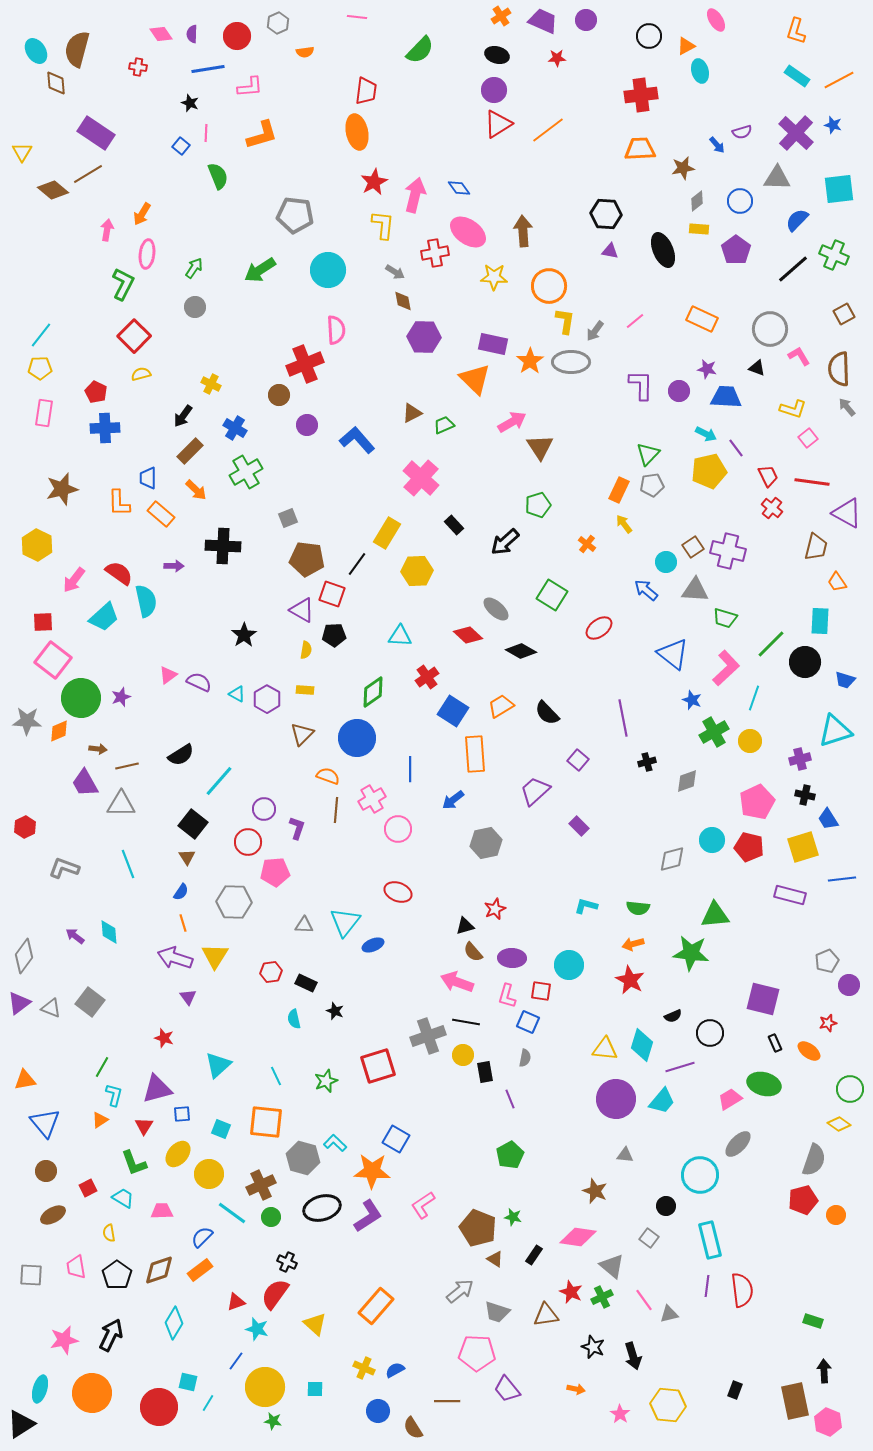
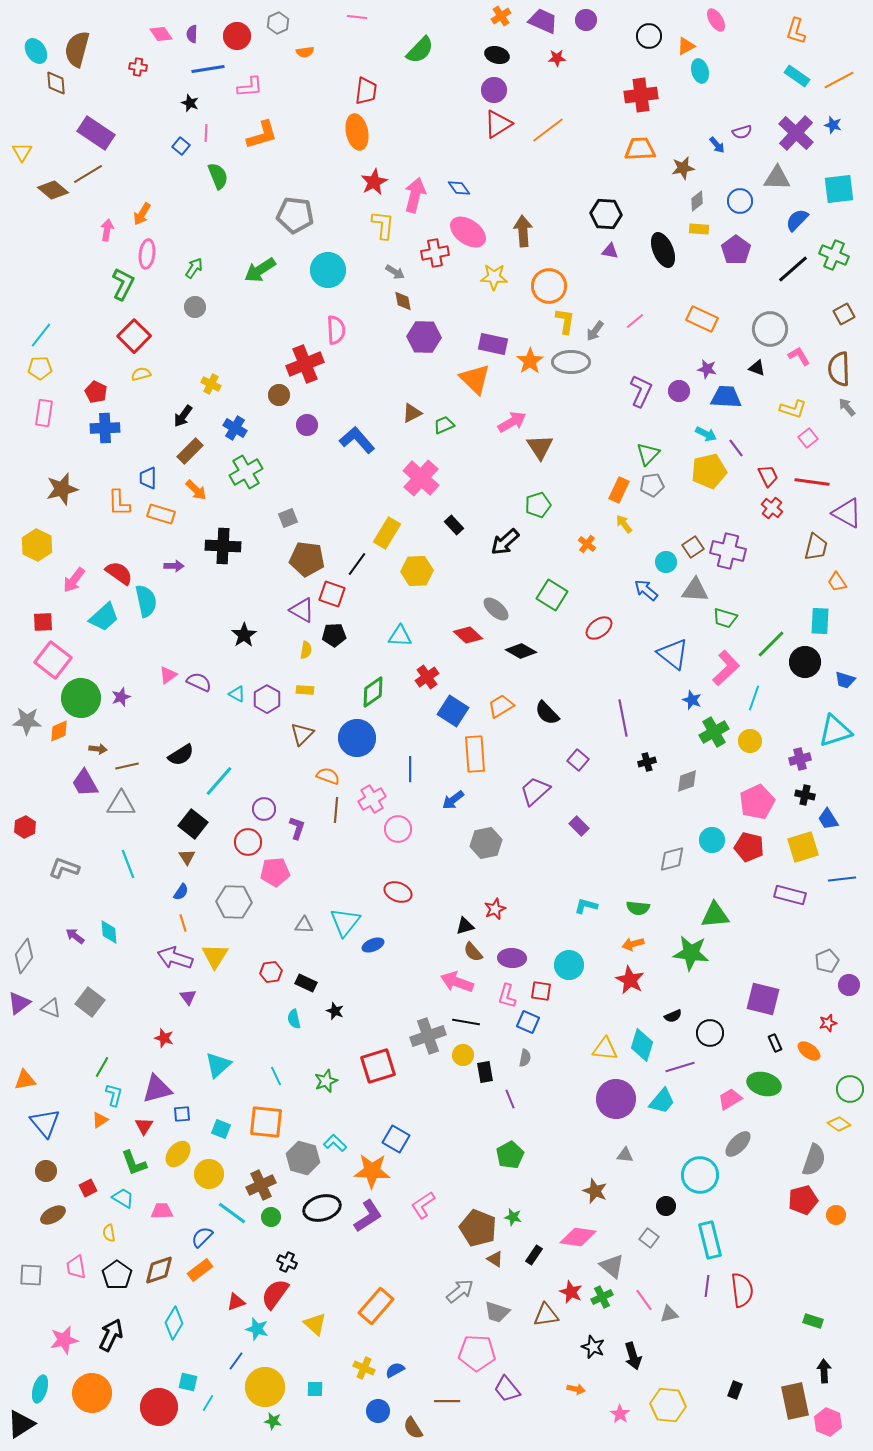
purple L-shape at (641, 385): moved 6 px down; rotated 24 degrees clockwise
orange rectangle at (161, 514): rotated 24 degrees counterclockwise
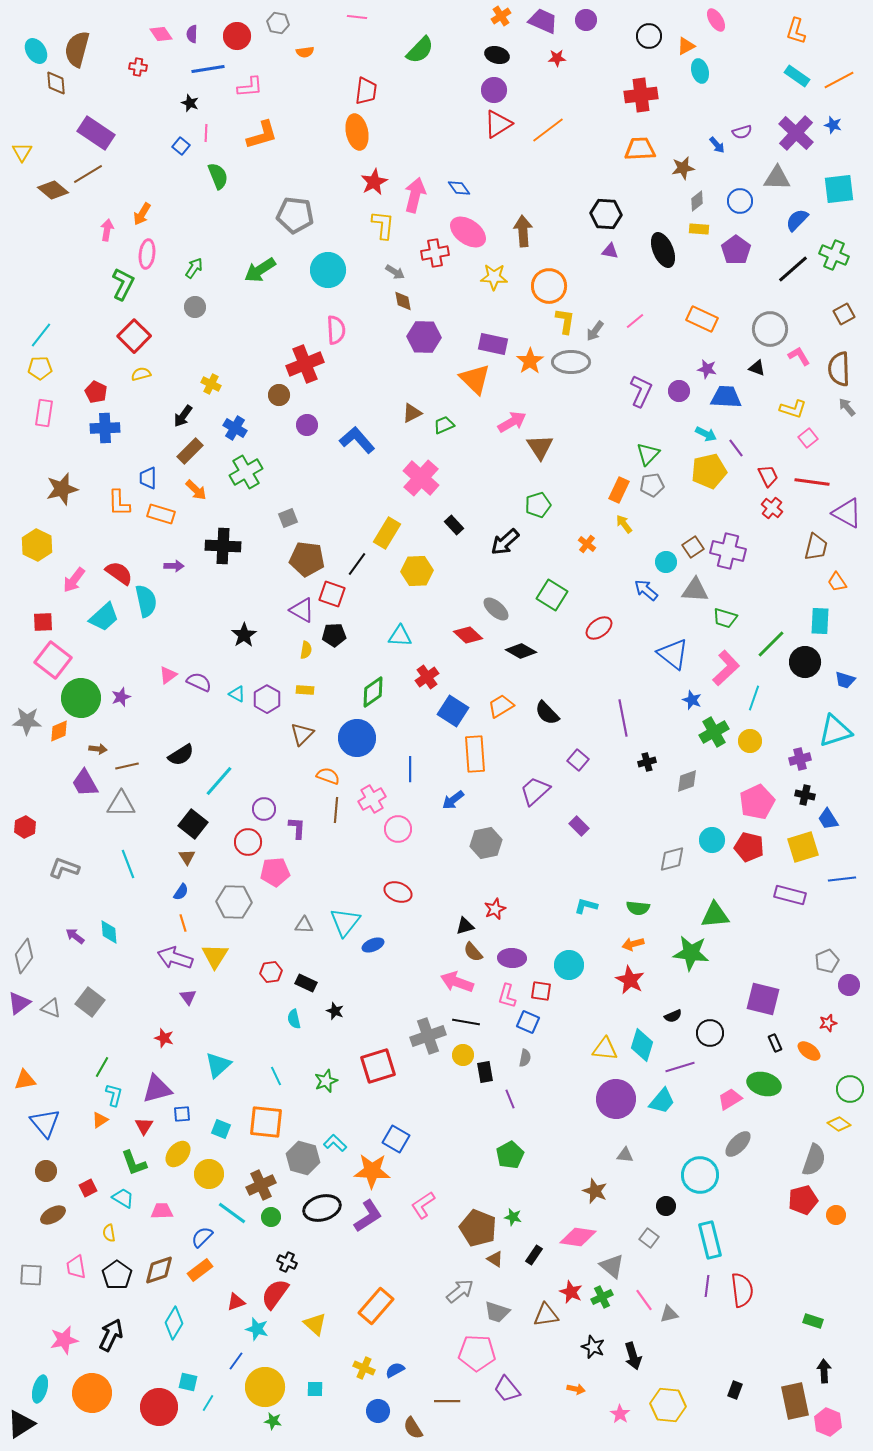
gray hexagon at (278, 23): rotated 25 degrees counterclockwise
purple L-shape at (297, 828): rotated 15 degrees counterclockwise
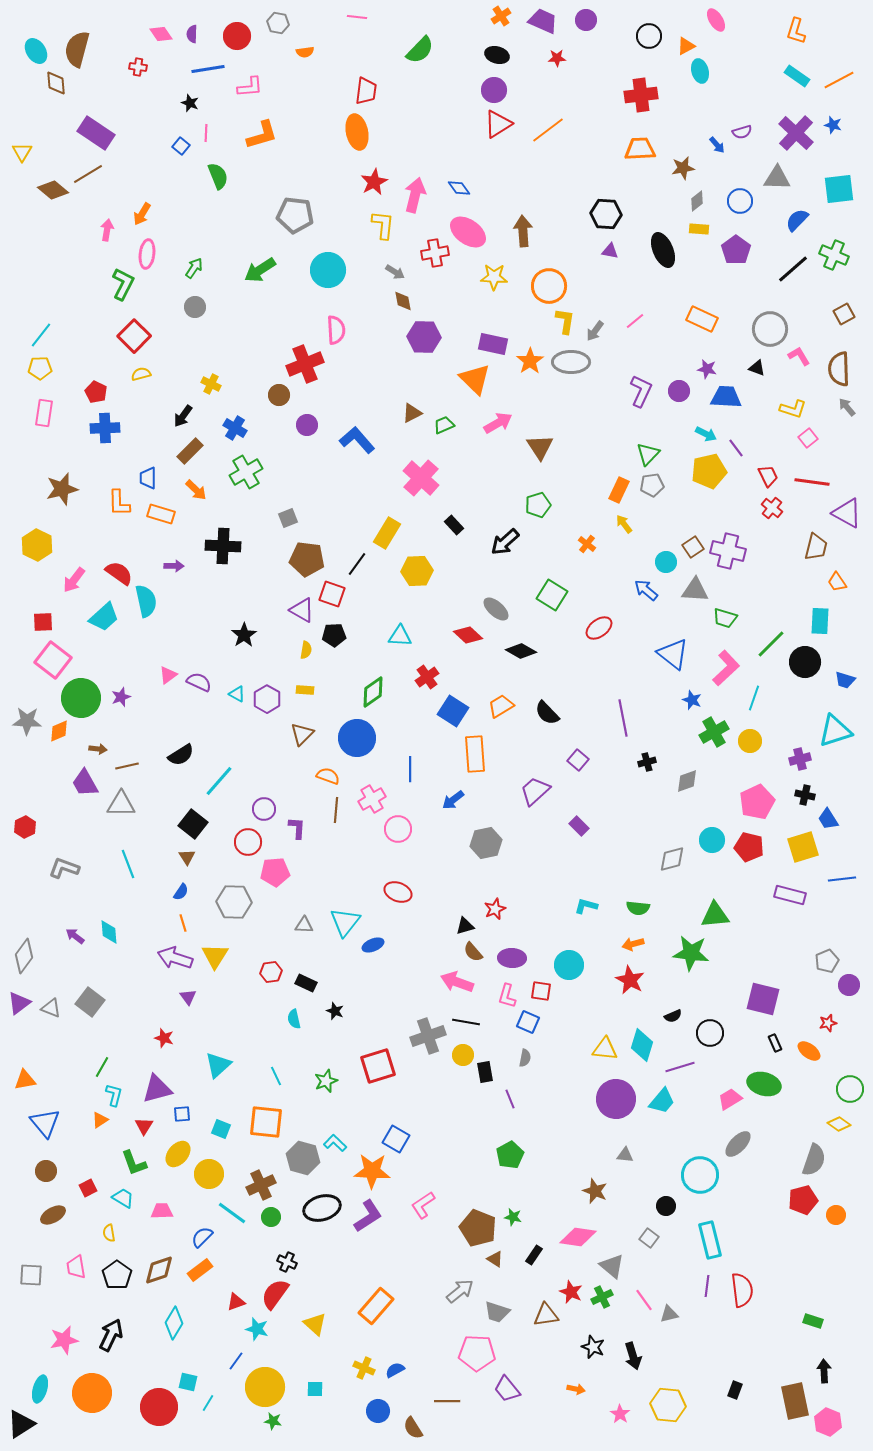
pink arrow at (512, 422): moved 14 px left, 1 px down
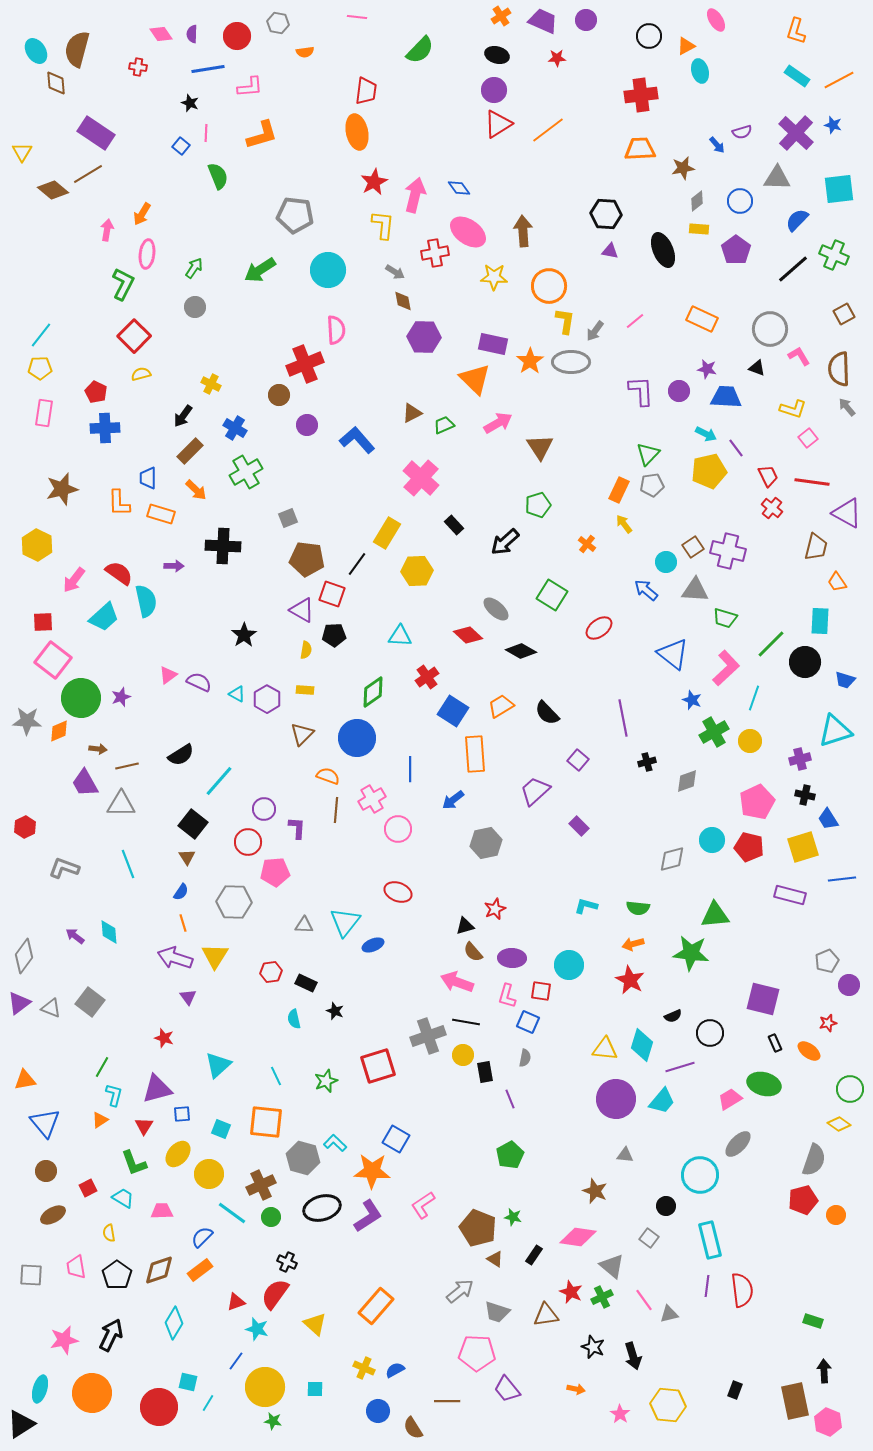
purple L-shape at (641, 391): rotated 28 degrees counterclockwise
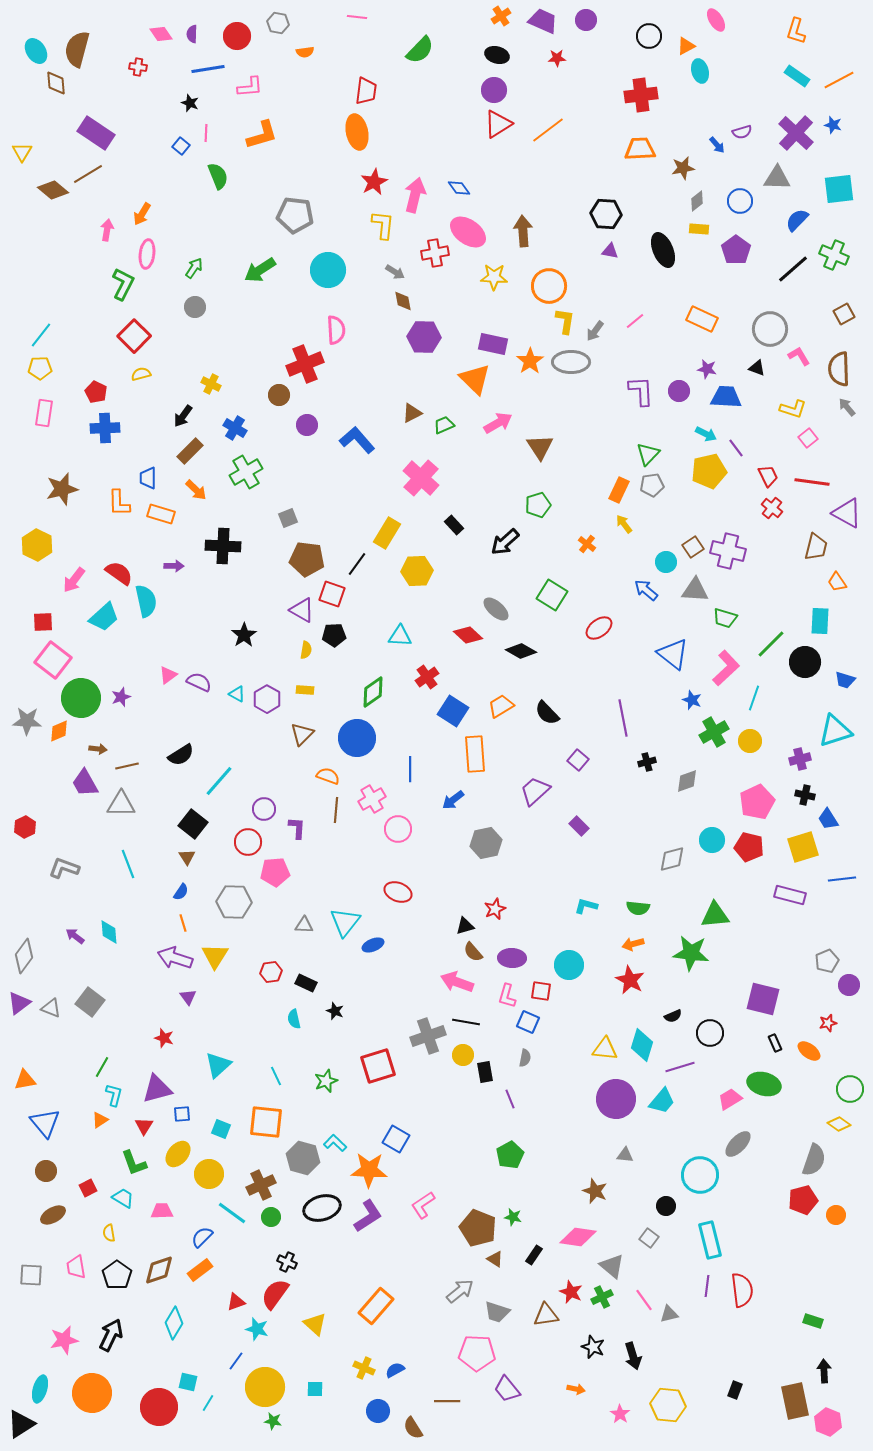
orange star at (372, 1171): moved 3 px left, 1 px up
